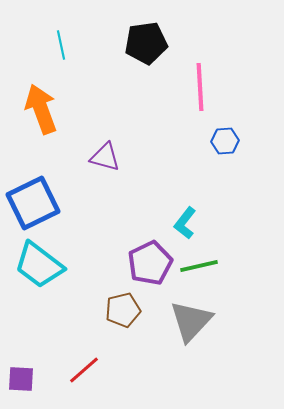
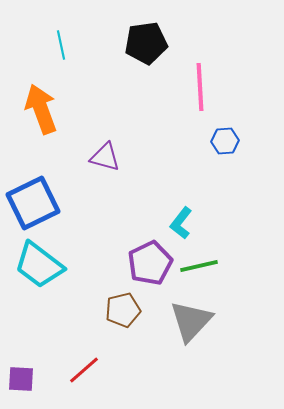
cyan L-shape: moved 4 px left
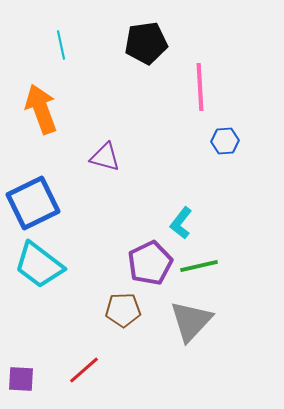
brown pentagon: rotated 12 degrees clockwise
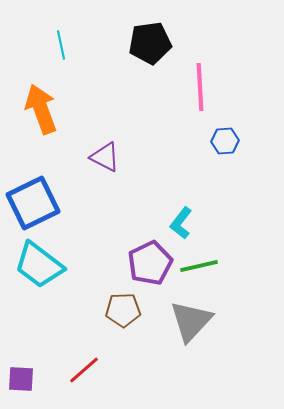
black pentagon: moved 4 px right
purple triangle: rotated 12 degrees clockwise
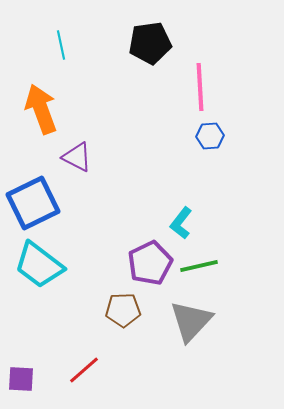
blue hexagon: moved 15 px left, 5 px up
purple triangle: moved 28 px left
